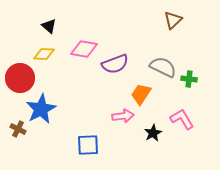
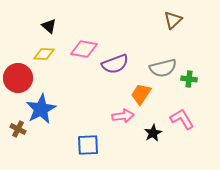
gray semicircle: moved 1 px down; rotated 140 degrees clockwise
red circle: moved 2 px left
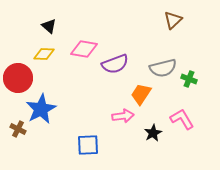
green cross: rotated 14 degrees clockwise
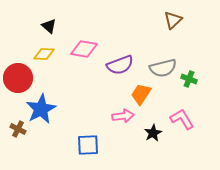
purple semicircle: moved 5 px right, 1 px down
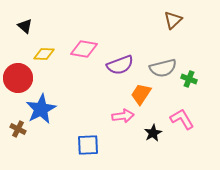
black triangle: moved 24 px left
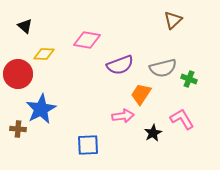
pink diamond: moved 3 px right, 9 px up
red circle: moved 4 px up
brown cross: rotated 21 degrees counterclockwise
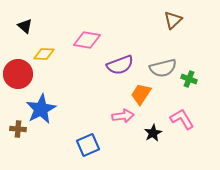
blue square: rotated 20 degrees counterclockwise
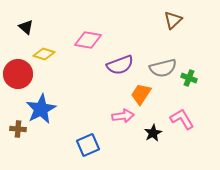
black triangle: moved 1 px right, 1 px down
pink diamond: moved 1 px right
yellow diamond: rotated 15 degrees clockwise
green cross: moved 1 px up
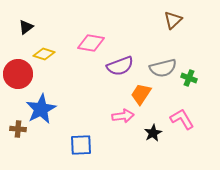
black triangle: rotated 42 degrees clockwise
pink diamond: moved 3 px right, 3 px down
purple semicircle: moved 1 px down
blue square: moved 7 px left; rotated 20 degrees clockwise
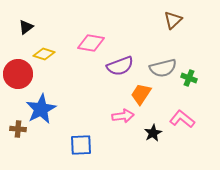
pink L-shape: rotated 20 degrees counterclockwise
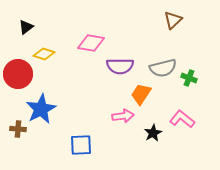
purple semicircle: rotated 20 degrees clockwise
